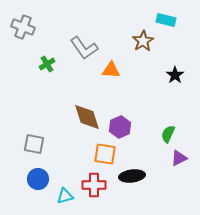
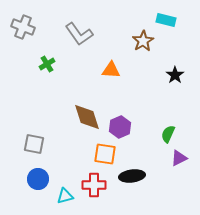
gray L-shape: moved 5 px left, 14 px up
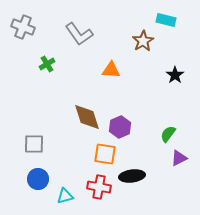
green semicircle: rotated 12 degrees clockwise
gray square: rotated 10 degrees counterclockwise
red cross: moved 5 px right, 2 px down; rotated 10 degrees clockwise
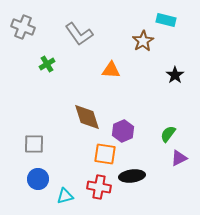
purple hexagon: moved 3 px right, 4 px down
